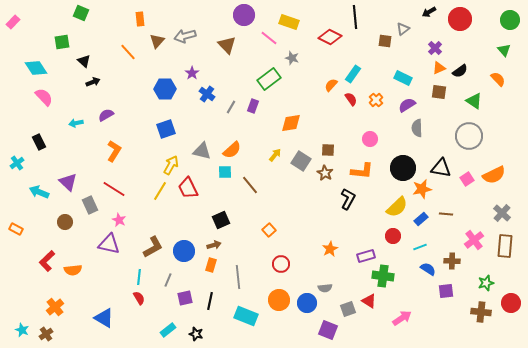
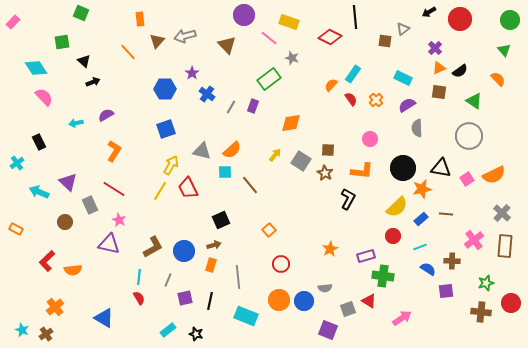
blue circle at (307, 303): moved 3 px left, 2 px up
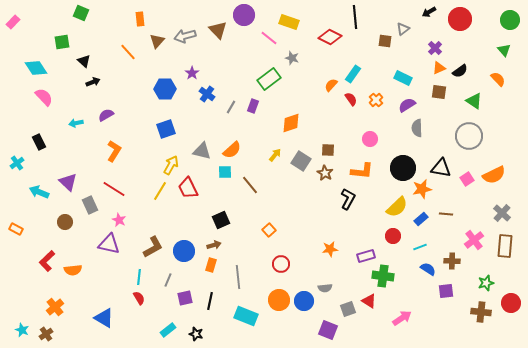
brown triangle at (227, 45): moved 9 px left, 15 px up
orange diamond at (291, 123): rotated 10 degrees counterclockwise
orange star at (330, 249): rotated 21 degrees clockwise
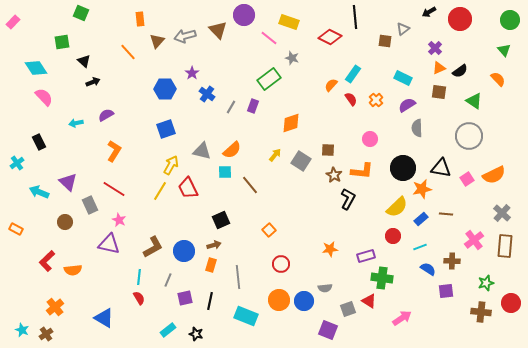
brown star at (325, 173): moved 9 px right, 2 px down
green cross at (383, 276): moved 1 px left, 2 px down
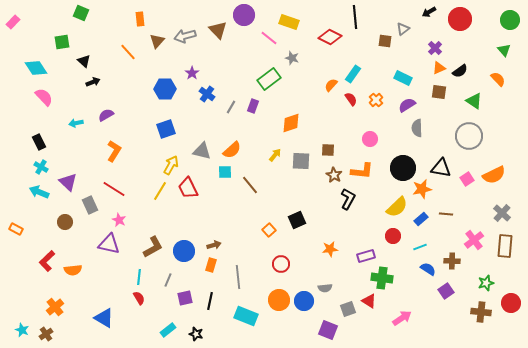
gray square at (301, 161): rotated 30 degrees counterclockwise
cyan cross at (17, 163): moved 24 px right, 4 px down; rotated 24 degrees counterclockwise
black square at (221, 220): moved 76 px right
purple square at (446, 291): rotated 28 degrees counterclockwise
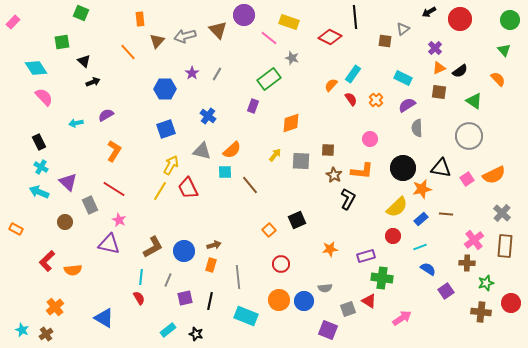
blue cross at (207, 94): moved 1 px right, 22 px down
gray line at (231, 107): moved 14 px left, 33 px up
brown cross at (452, 261): moved 15 px right, 2 px down
cyan line at (139, 277): moved 2 px right
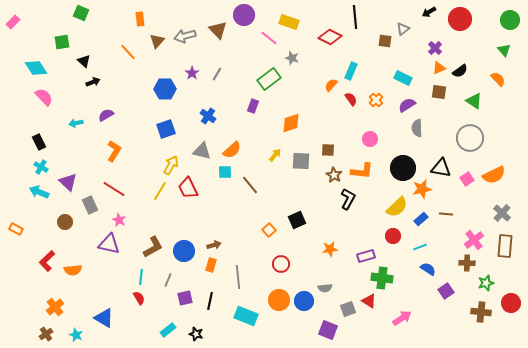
cyan rectangle at (353, 74): moved 2 px left, 3 px up; rotated 12 degrees counterclockwise
gray circle at (469, 136): moved 1 px right, 2 px down
cyan star at (22, 330): moved 54 px right, 5 px down
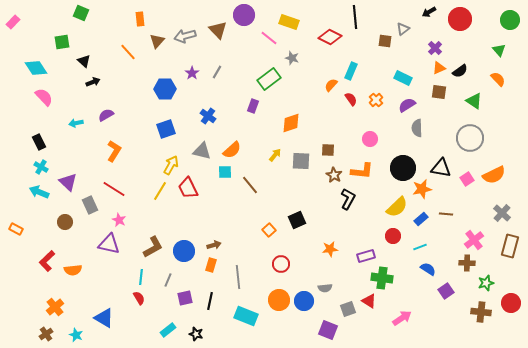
green triangle at (504, 50): moved 5 px left
gray line at (217, 74): moved 2 px up
brown rectangle at (505, 246): moved 5 px right; rotated 10 degrees clockwise
